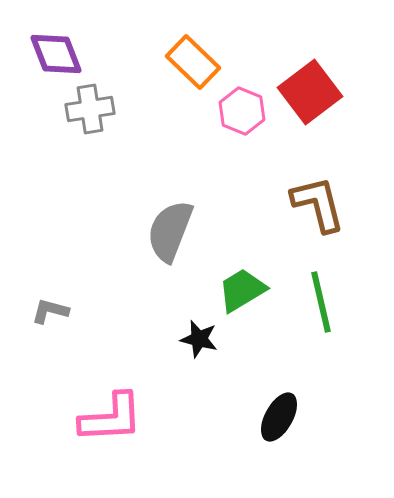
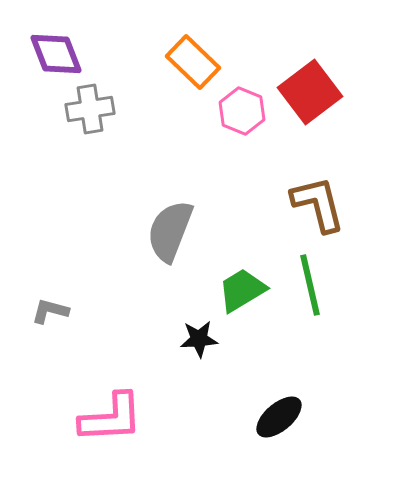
green line: moved 11 px left, 17 px up
black star: rotated 18 degrees counterclockwise
black ellipse: rotated 21 degrees clockwise
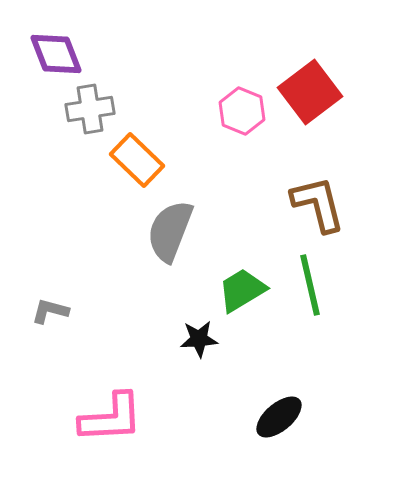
orange rectangle: moved 56 px left, 98 px down
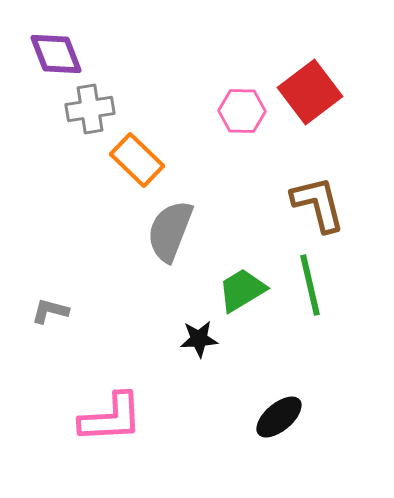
pink hexagon: rotated 21 degrees counterclockwise
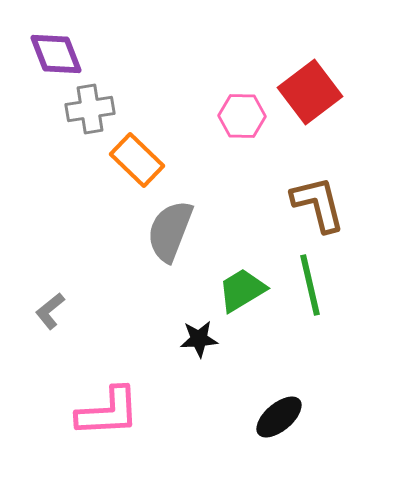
pink hexagon: moved 5 px down
gray L-shape: rotated 54 degrees counterclockwise
pink L-shape: moved 3 px left, 6 px up
